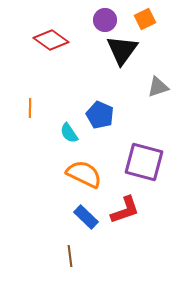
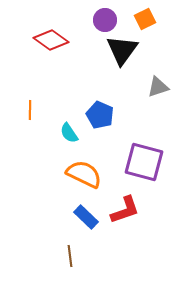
orange line: moved 2 px down
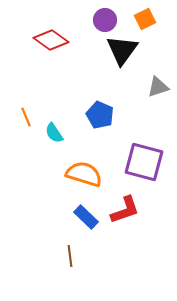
orange line: moved 4 px left, 7 px down; rotated 24 degrees counterclockwise
cyan semicircle: moved 15 px left
orange semicircle: rotated 9 degrees counterclockwise
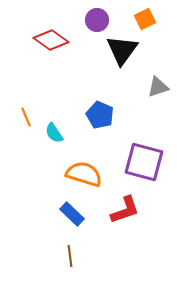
purple circle: moved 8 px left
blue rectangle: moved 14 px left, 3 px up
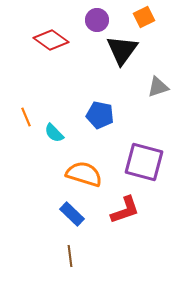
orange square: moved 1 px left, 2 px up
blue pentagon: rotated 12 degrees counterclockwise
cyan semicircle: rotated 10 degrees counterclockwise
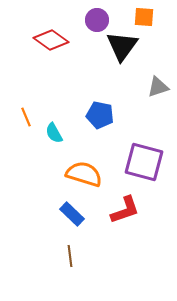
orange square: rotated 30 degrees clockwise
black triangle: moved 4 px up
cyan semicircle: rotated 15 degrees clockwise
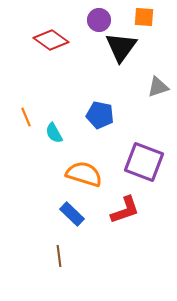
purple circle: moved 2 px right
black triangle: moved 1 px left, 1 px down
purple square: rotated 6 degrees clockwise
brown line: moved 11 px left
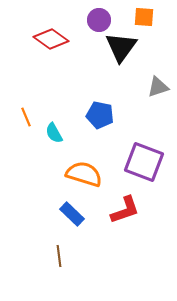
red diamond: moved 1 px up
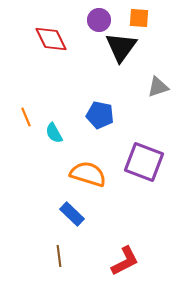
orange square: moved 5 px left, 1 px down
red diamond: rotated 28 degrees clockwise
orange semicircle: moved 4 px right
red L-shape: moved 51 px down; rotated 8 degrees counterclockwise
